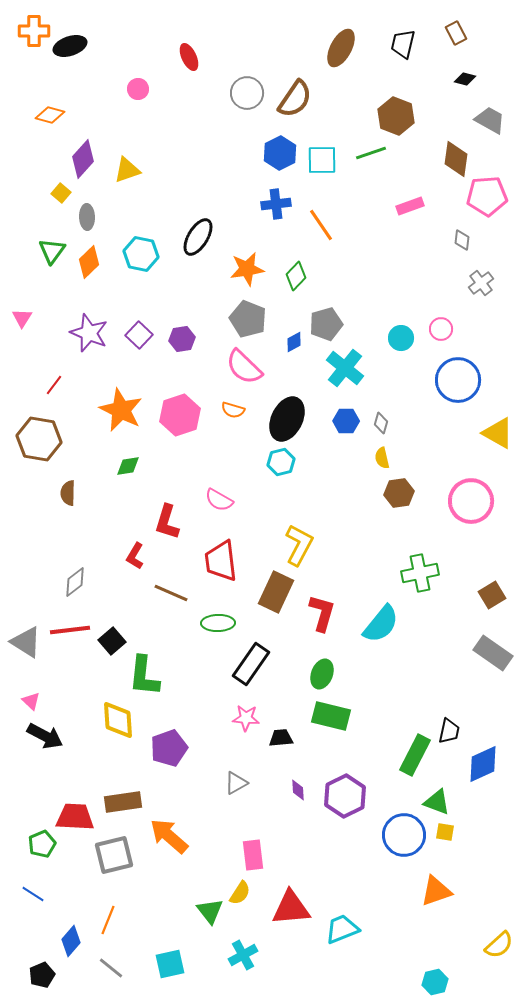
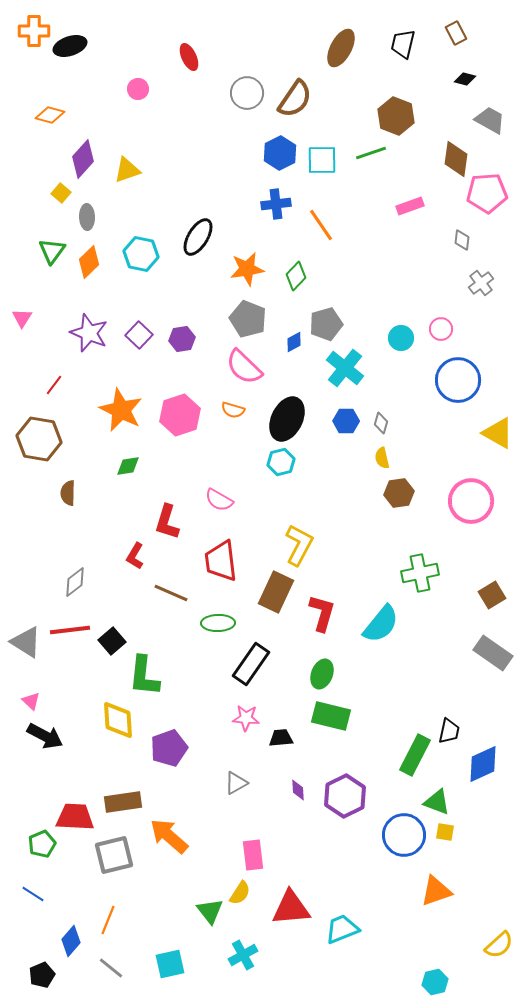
pink pentagon at (487, 196): moved 3 px up
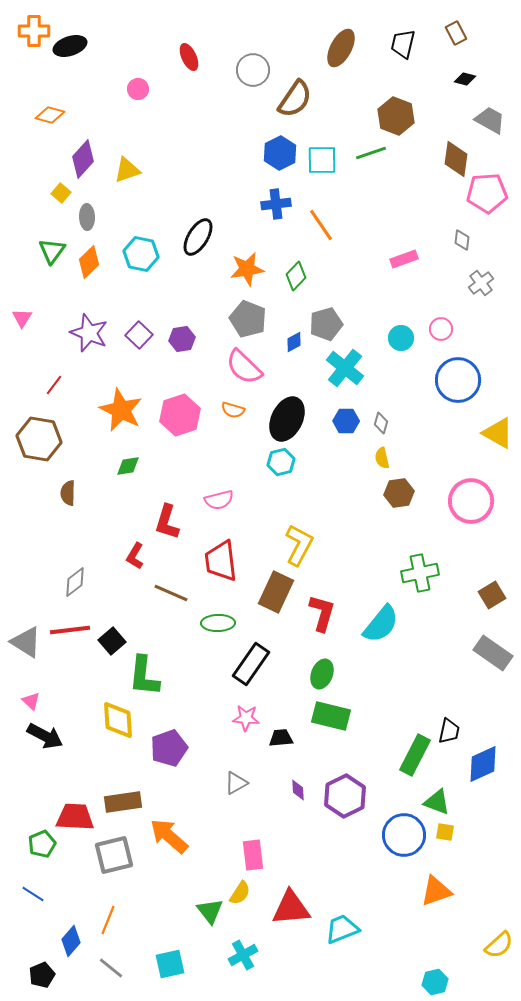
gray circle at (247, 93): moved 6 px right, 23 px up
pink rectangle at (410, 206): moved 6 px left, 53 px down
pink semicircle at (219, 500): rotated 44 degrees counterclockwise
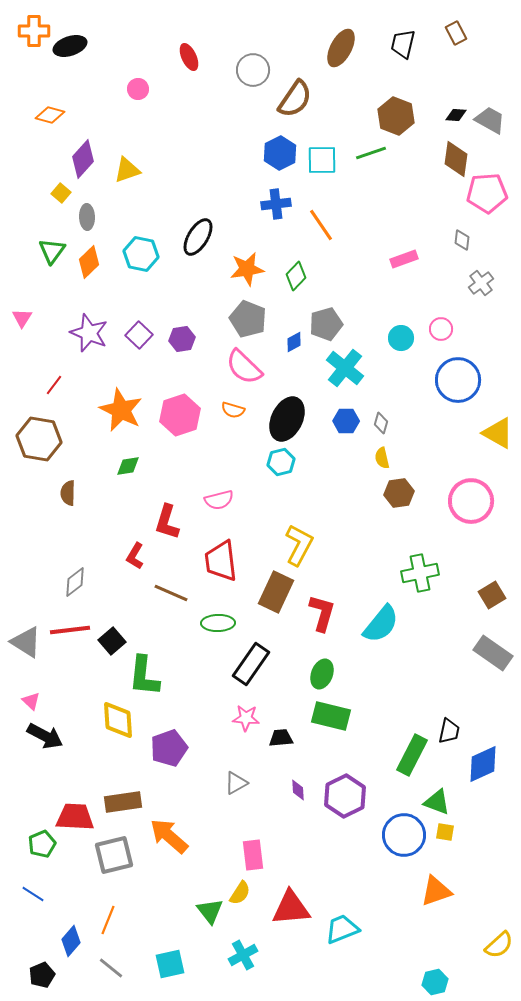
black diamond at (465, 79): moved 9 px left, 36 px down; rotated 10 degrees counterclockwise
green rectangle at (415, 755): moved 3 px left
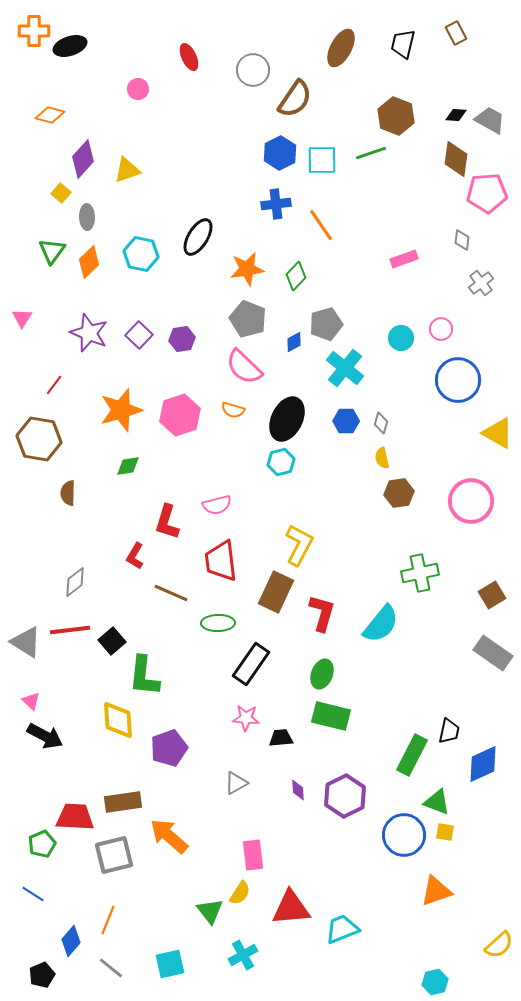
orange star at (121, 410): rotated 30 degrees clockwise
pink semicircle at (219, 500): moved 2 px left, 5 px down
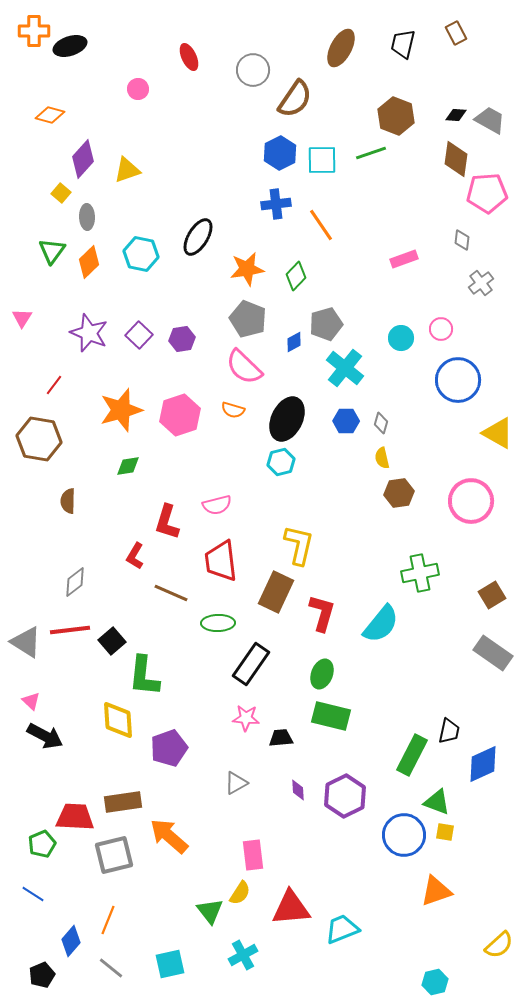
brown semicircle at (68, 493): moved 8 px down
yellow L-shape at (299, 545): rotated 15 degrees counterclockwise
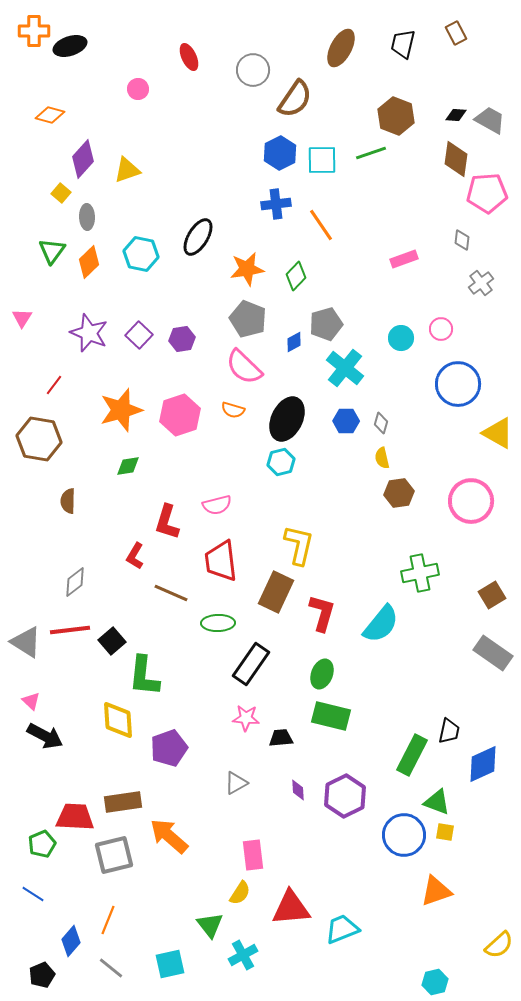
blue circle at (458, 380): moved 4 px down
green triangle at (210, 911): moved 14 px down
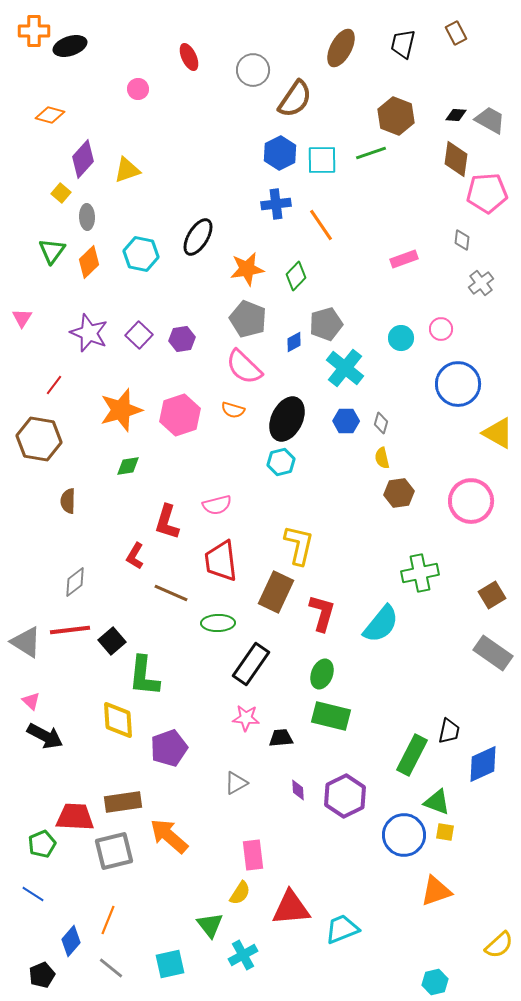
gray square at (114, 855): moved 4 px up
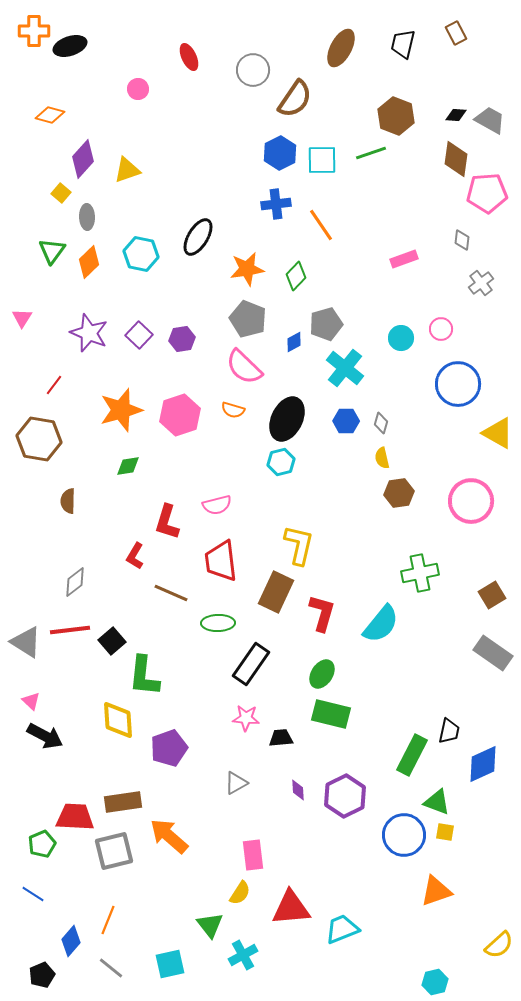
green ellipse at (322, 674): rotated 12 degrees clockwise
green rectangle at (331, 716): moved 2 px up
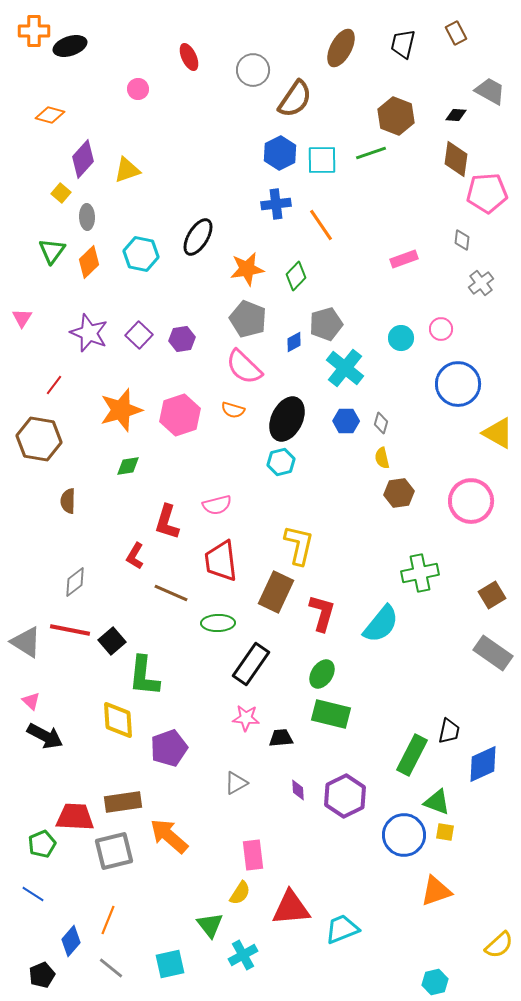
gray trapezoid at (490, 120): moved 29 px up
red line at (70, 630): rotated 18 degrees clockwise
